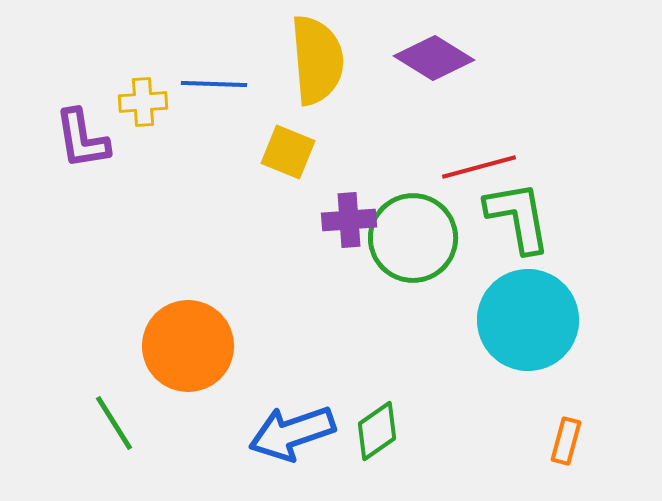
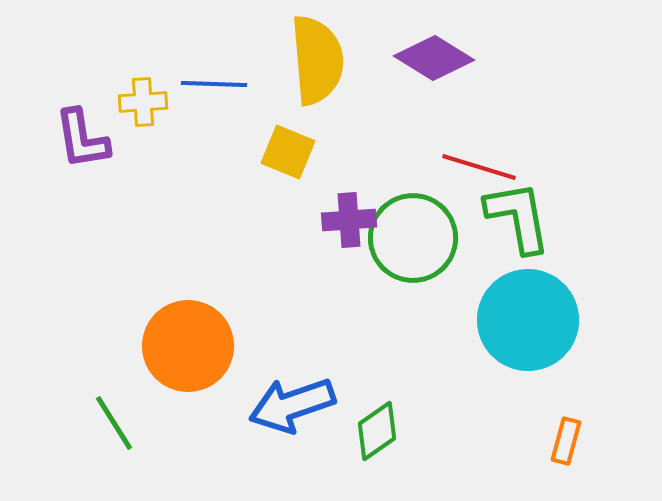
red line: rotated 32 degrees clockwise
blue arrow: moved 28 px up
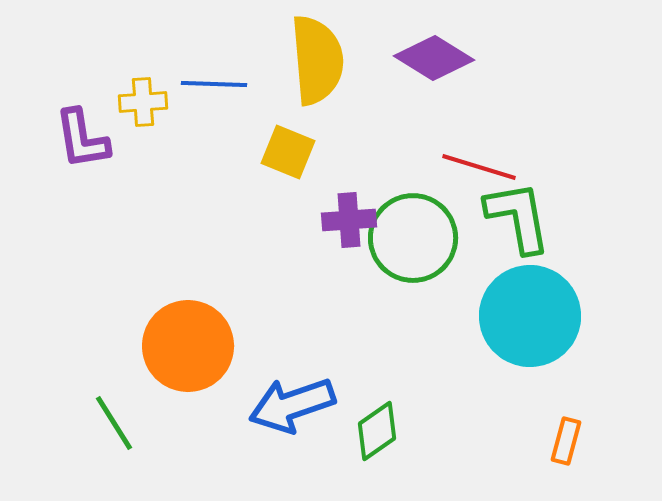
cyan circle: moved 2 px right, 4 px up
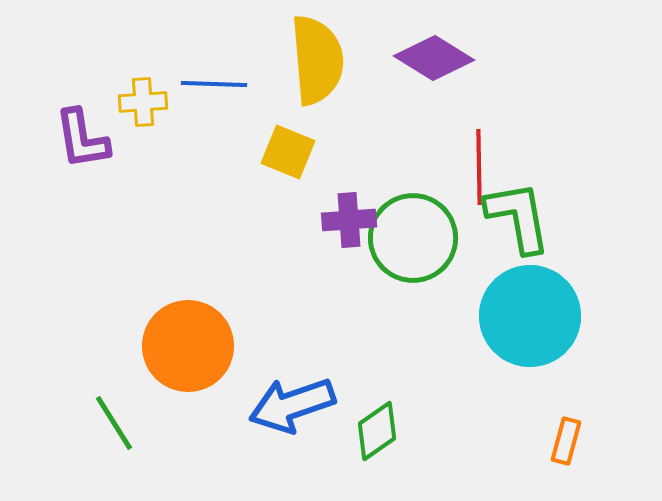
red line: rotated 72 degrees clockwise
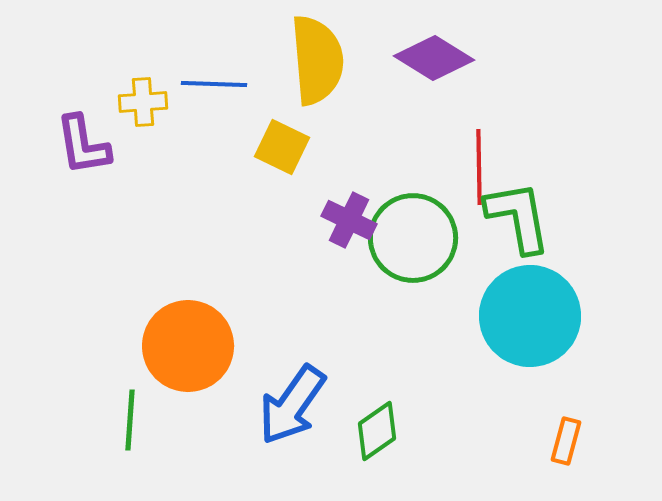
purple L-shape: moved 1 px right, 6 px down
yellow square: moved 6 px left, 5 px up; rotated 4 degrees clockwise
purple cross: rotated 30 degrees clockwise
blue arrow: rotated 36 degrees counterclockwise
green line: moved 16 px right, 3 px up; rotated 36 degrees clockwise
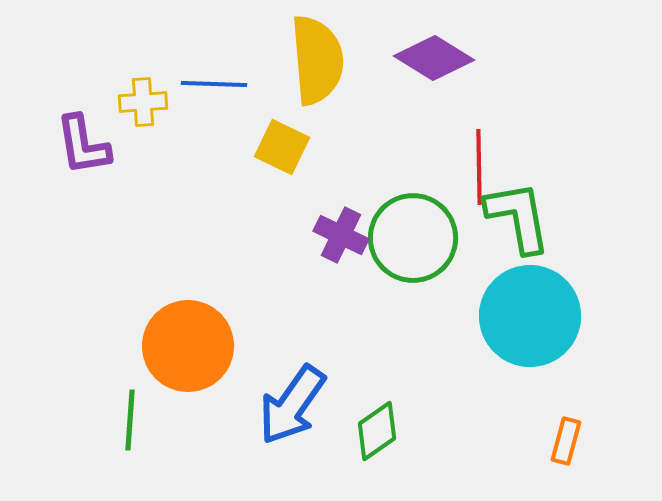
purple cross: moved 8 px left, 15 px down
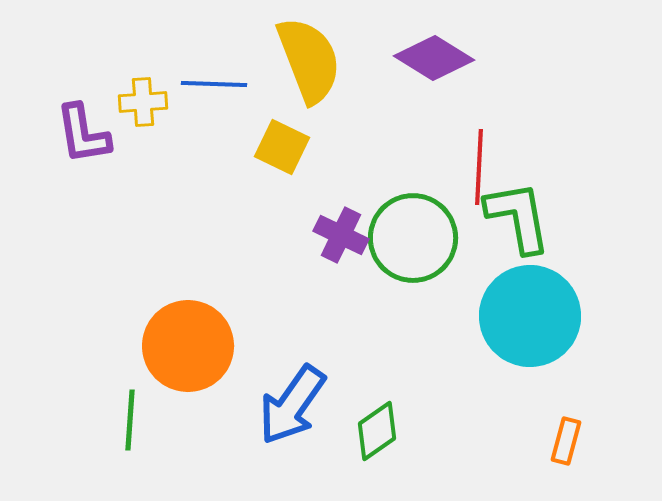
yellow semicircle: moved 8 px left; rotated 16 degrees counterclockwise
purple L-shape: moved 11 px up
red line: rotated 4 degrees clockwise
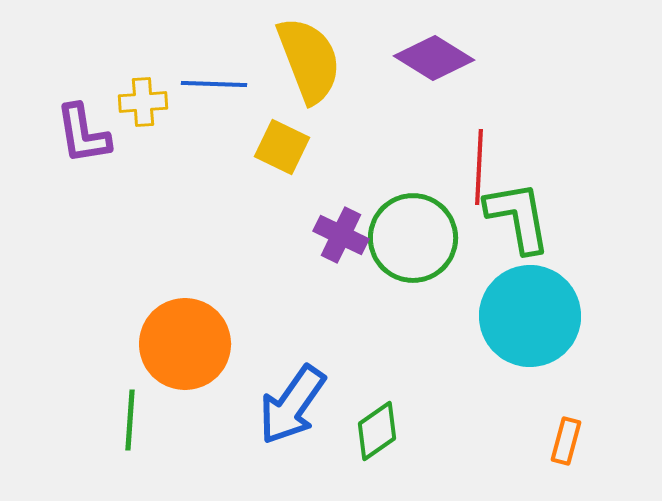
orange circle: moved 3 px left, 2 px up
